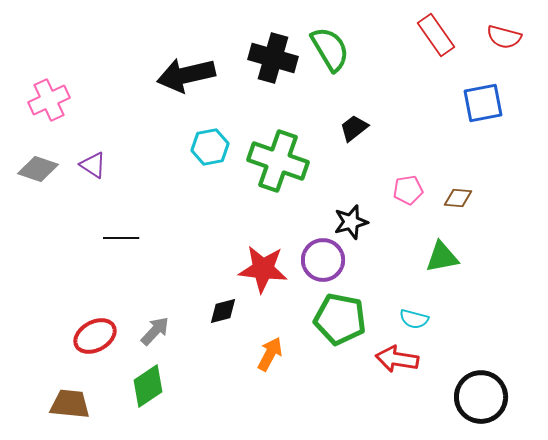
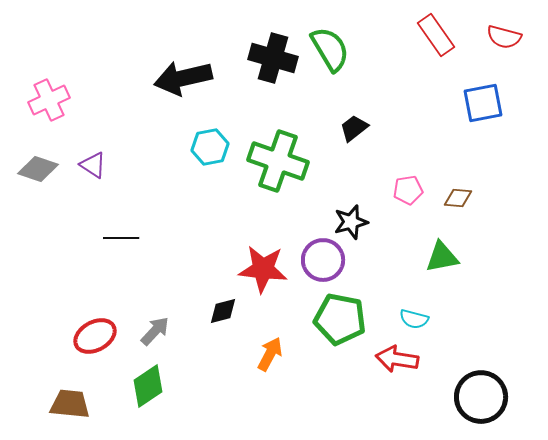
black arrow: moved 3 px left, 3 px down
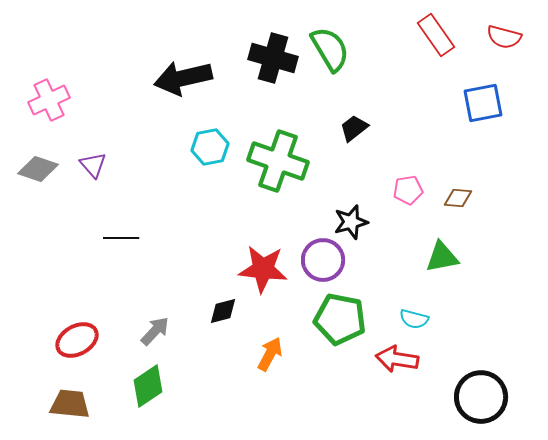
purple triangle: rotated 16 degrees clockwise
red ellipse: moved 18 px left, 4 px down
